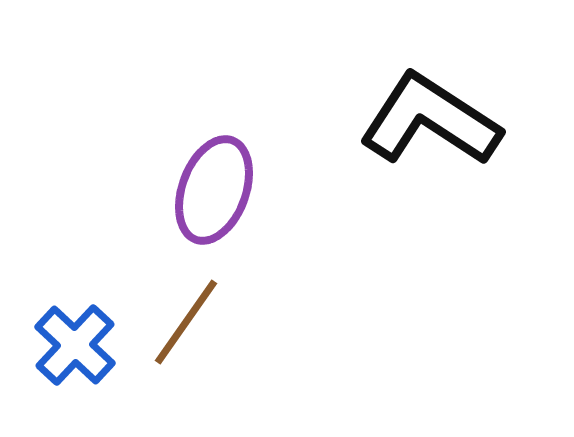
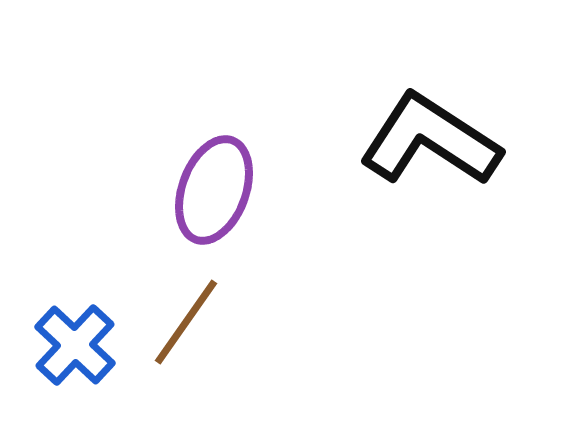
black L-shape: moved 20 px down
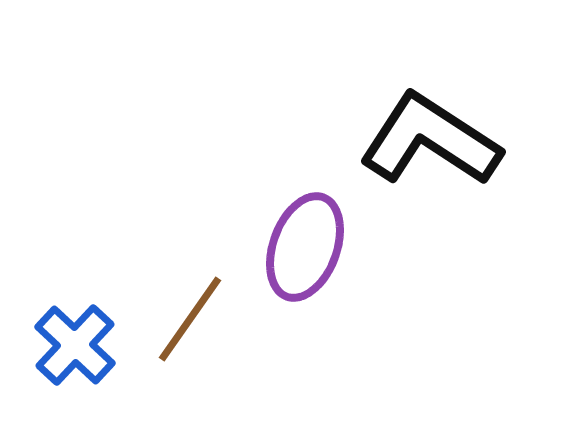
purple ellipse: moved 91 px right, 57 px down
brown line: moved 4 px right, 3 px up
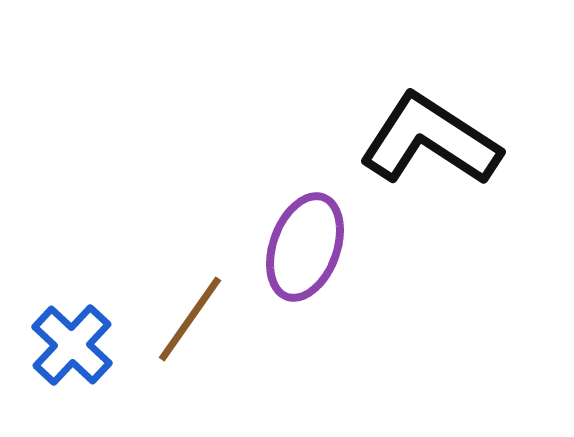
blue cross: moved 3 px left
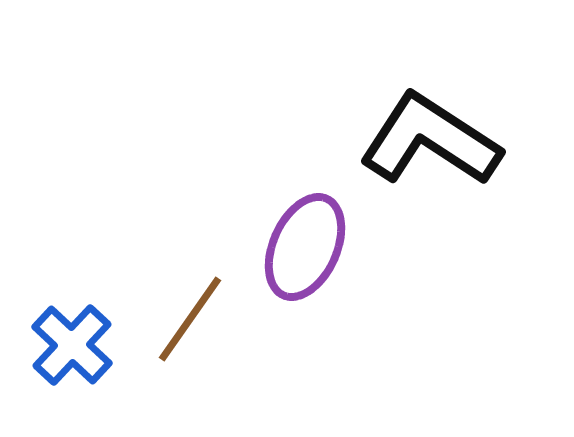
purple ellipse: rotated 4 degrees clockwise
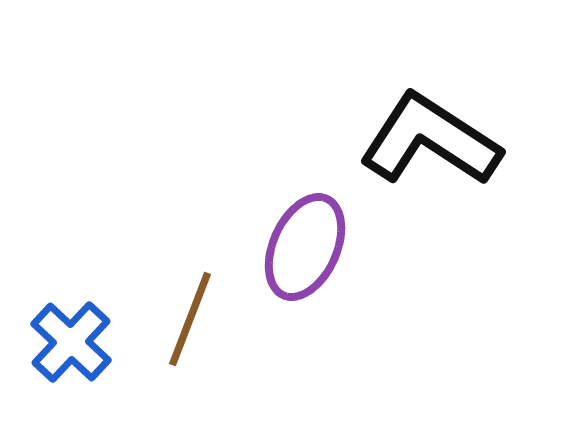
brown line: rotated 14 degrees counterclockwise
blue cross: moved 1 px left, 3 px up
